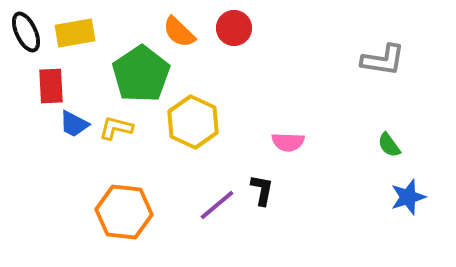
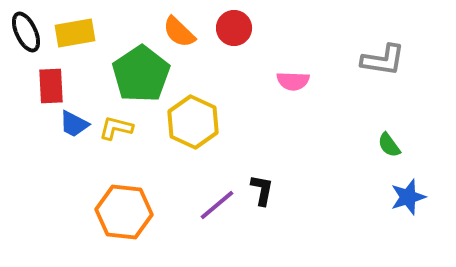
pink semicircle: moved 5 px right, 61 px up
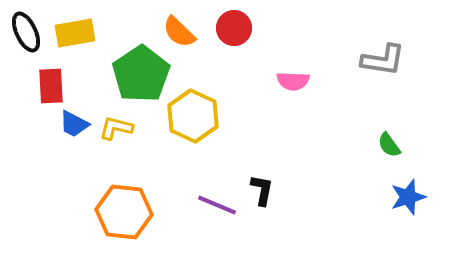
yellow hexagon: moved 6 px up
purple line: rotated 63 degrees clockwise
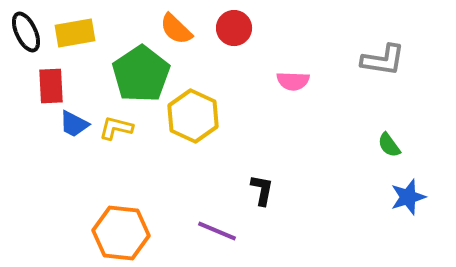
orange semicircle: moved 3 px left, 3 px up
purple line: moved 26 px down
orange hexagon: moved 3 px left, 21 px down
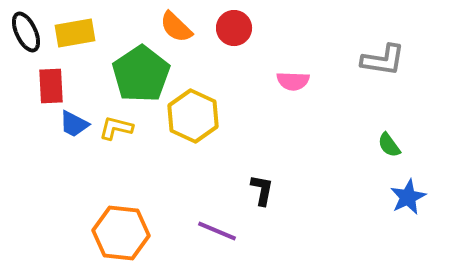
orange semicircle: moved 2 px up
blue star: rotated 9 degrees counterclockwise
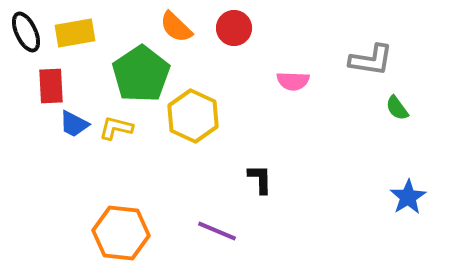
gray L-shape: moved 12 px left
green semicircle: moved 8 px right, 37 px up
black L-shape: moved 2 px left, 11 px up; rotated 12 degrees counterclockwise
blue star: rotated 6 degrees counterclockwise
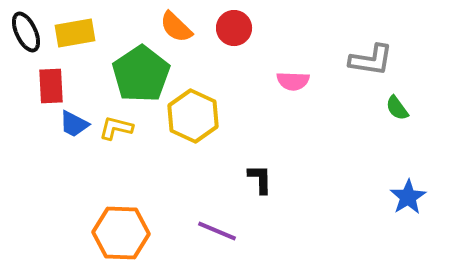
orange hexagon: rotated 4 degrees counterclockwise
